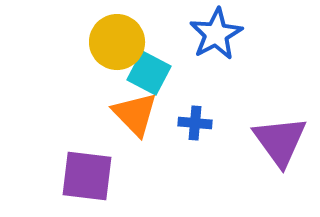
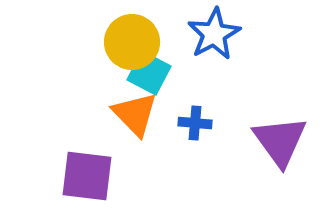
blue star: moved 2 px left
yellow circle: moved 15 px right
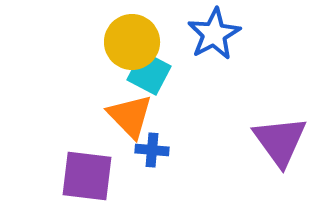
orange triangle: moved 5 px left, 2 px down
blue cross: moved 43 px left, 27 px down
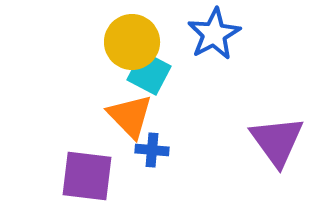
purple triangle: moved 3 px left
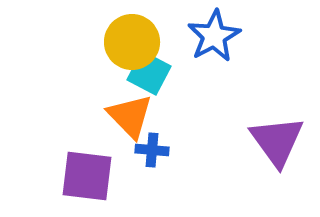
blue star: moved 2 px down
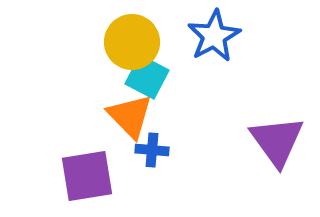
cyan square: moved 2 px left, 4 px down
purple square: rotated 16 degrees counterclockwise
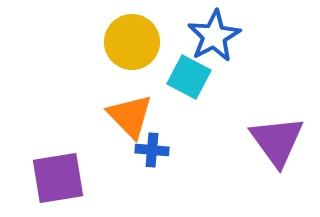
cyan square: moved 42 px right
purple square: moved 29 px left, 2 px down
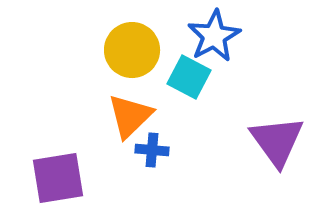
yellow circle: moved 8 px down
orange triangle: rotated 30 degrees clockwise
